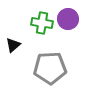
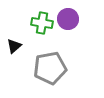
black triangle: moved 1 px right, 1 px down
gray pentagon: rotated 8 degrees counterclockwise
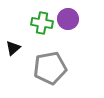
black triangle: moved 1 px left, 2 px down
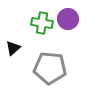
gray pentagon: rotated 16 degrees clockwise
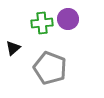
green cross: rotated 15 degrees counterclockwise
gray pentagon: rotated 16 degrees clockwise
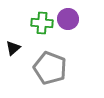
green cross: rotated 10 degrees clockwise
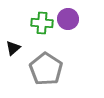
gray pentagon: moved 4 px left, 1 px down; rotated 12 degrees clockwise
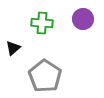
purple circle: moved 15 px right
gray pentagon: moved 1 px left, 7 px down
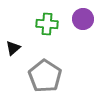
green cross: moved 5 px right, 1 px down
